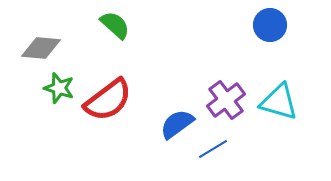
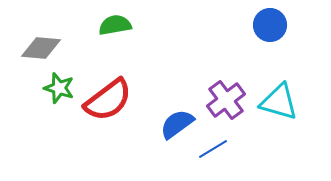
green semicircle: rotated 52 degrees counterclockwise
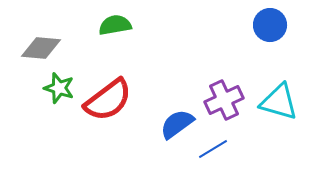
purple cross: moved 2 px left; rotated 12 degrees clockwise
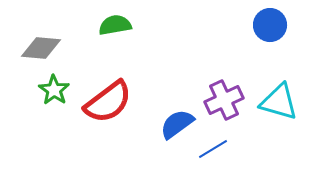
green star: moved 5 px left, 2 px down; rotated 16 degrees clockwise
red semicircle: moved 2 px down
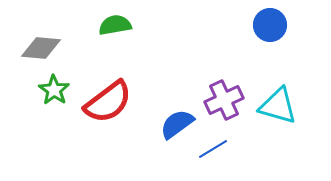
cyan triangle: moved 1 px left, 4 px down
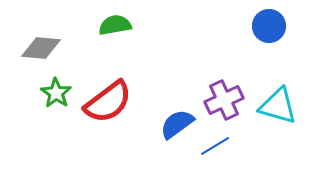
blue circle: moved 1 px left, 1 px down
green star: moved 2 px right, 3 px down
blue line: moved 2 px right, 3 px up
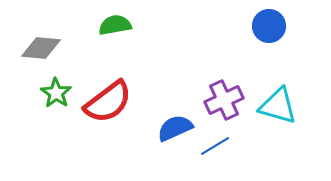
blue semicircle: moved 2 px left, 4 px down; rotated 12 degrees clockwise
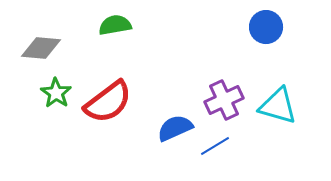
blue circle: moved 3 px left, 1 px down
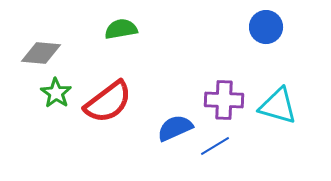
green semicircle: moved 6 px right, 4 px down
gray diamond: moved 5 px down
purple cross: rotated 27 degrees clockwise
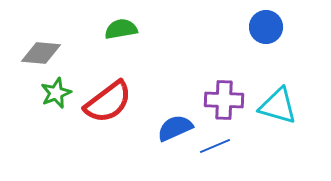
green star: rotated 16 degrees clockwise
blue line: rotated 8 degrees clockwise
